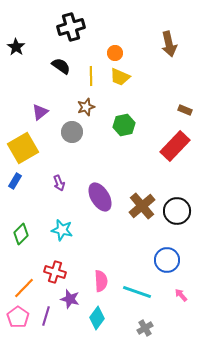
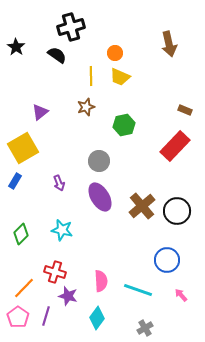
black semicircle: moved 4 px left, 11 px up
gray circle: moved 27 px right, 29 px down
cyan line: moved 1 px right, 2 px up
purple star: moved 2 px left, 3 px up
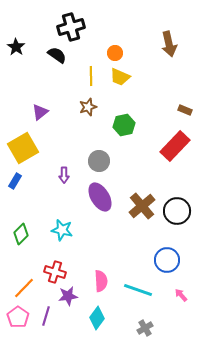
brown star: moved 2 px right
purple arrow: moved 5 px right, 8 px up; rotated 21 degrees clockwise
purple star: rotated 24 degrees counterclockwise
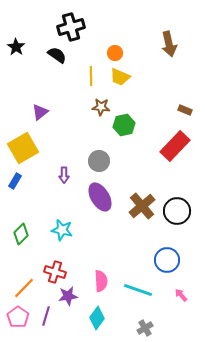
brown star: moved 13 px right; rotated 24 degrees clockwise
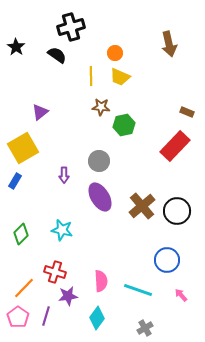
brown rectangle: moved 2 px right, 2 px down
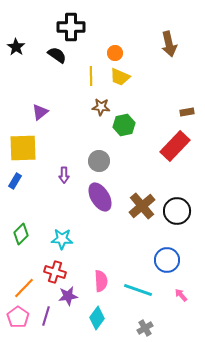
black cross: rotated 16 degrees clockwise
brown rectangle: rotated 32 degrees counterclockwise
yellow square: rotated 28 degrees clockwise
cyan star: moved 9 px down; rotated 10 degrees counterclockwise
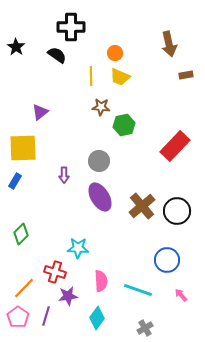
brown rectangle: moved 1 px left, 37 px up
cyan star: moved 16 px right, 9 px down
